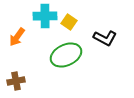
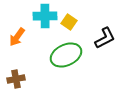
black L-shape: rotated 55 degrees counterclockwise
brown cross: moved 2 px up
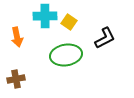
orange arrow: rotated 48 degrees counterclockwise
green ellipse: rotated 16 degrees clockwise
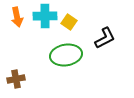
orange arrow: moved 20 px up
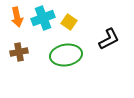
cyan cross: moved 2 px left, 2 px down; rotated 20 degrees counterclockwise
black L-shape: moved 4 px right, 1 px down
brown cross: moved 3 px right, 27 px up
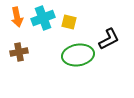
yellow square: rotated 21 degrees counterclockwise
green ellipse: moved 12 px right
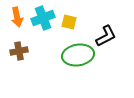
black L-shape: moved 3 px left, 3 px up
brown cross: moved 1 px up
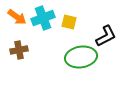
orange arrow: rotated 42 degrees counterclockwise
brown cross: moved 1 px up
green ellipse: moved 3 px right, 2 px down
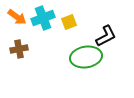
yellow square: rotated 35 degrees counterclockwise
brown cross: moved 1 px up
green ellipse: moved 5 px right
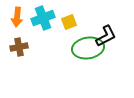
orange arrow: rotated 60 degrees clockwise
brown cross: moved 2 px up
green ellipse: moved 2 px right, 9 px up
